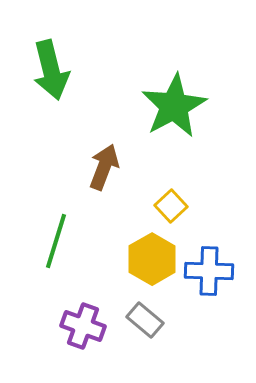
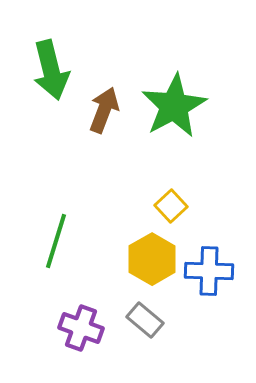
brown arrow: moved 57 px up
purple cross: moved 2 px left, 2 px down
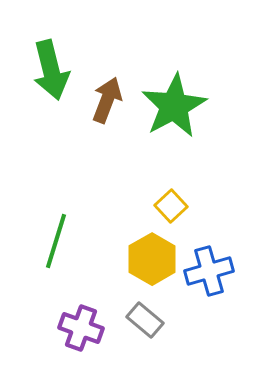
brown arrow: moved 3 px right, 10 px up
blue cross: rotated 18 degrees counterclockwise
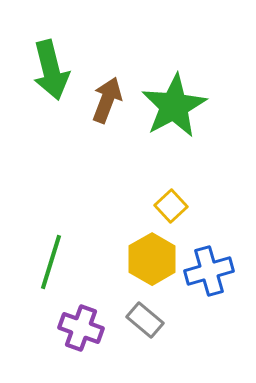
green line: moved 5 px left, 21 px down
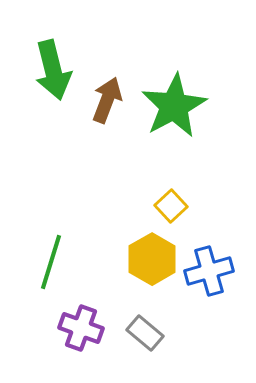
green arrow: moved 2 px right
gray rectangle: moved 13 px down
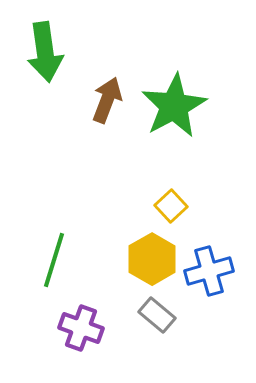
green arrow: moved 8 px left, 18 px up; rotated 6 degrees clockwise
green line: moved 3 px right, 2 px up
gray rectangle: moved 12 px right, 18 px up
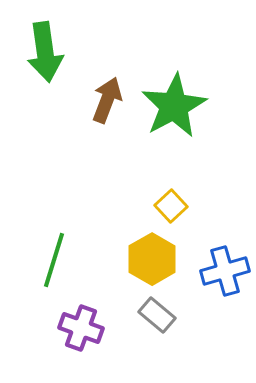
blue cross: moved 16 px right
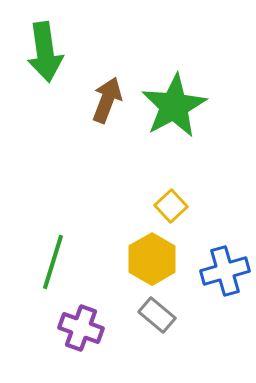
green line: moved 1 px left, 2 px down
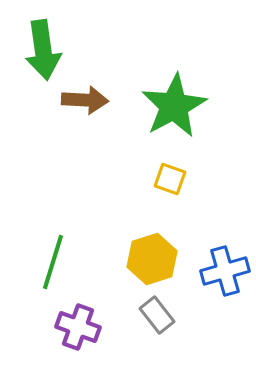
green arrow: moved 2 px left, 2 px up
brown arrow: moved 22 px left; rotated 72 degrees clockwise
yellow square: moved 1 px left, 27 px up; rotated 28 degrees counterclockwise
yellow hexagon: rotated 12 degrees clockwise
gray rectangle: rotated 12 degrees clockwise
purple cross: moved 3 px left, 1 px up
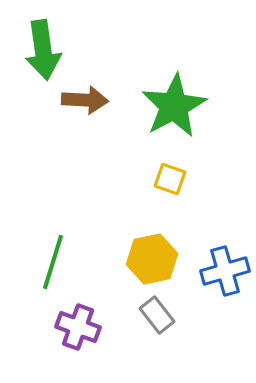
yellow hexagon: rotated 6 degrees clockwise
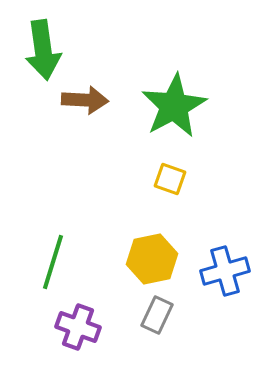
gray rectangle: rotated 63 degrees clockwise
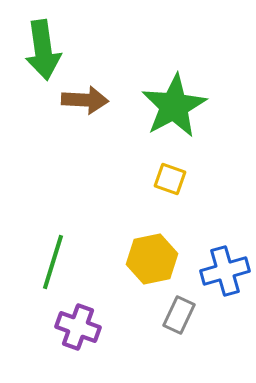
gray rectangle: moved 22 px right
